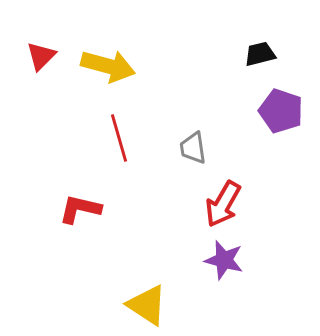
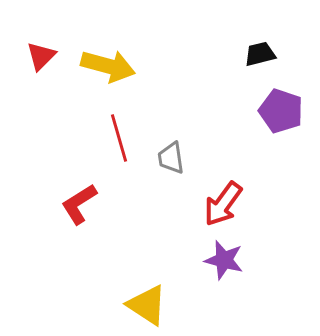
gray trapezoid: moved 22 px left, 10 px down
red arrow: rotated 6 degrees clockwise
red L-shape: moved 1 px left, 5 px up; rotated 45 degrees counterclockwise
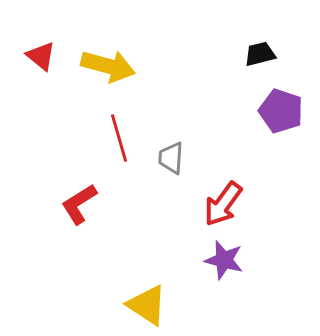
red triangle: rotated 36 degrees counterclockwise
gray trapezoid: rotated 12 degrees clockwise
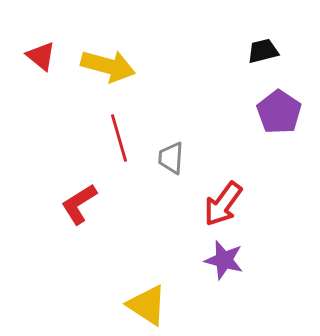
black trapezoid: moved 3 px right, 3 px up
purple pentagon: moved 2 px left, 1 px down; rotated 15 degrees clockwise
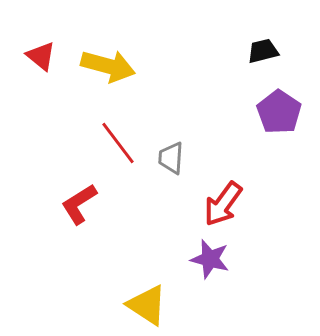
red line: moved 1 px left, 5 px down; rotated 21 degrees counterclockwise
purple star: moved 14 px left, 1 px up
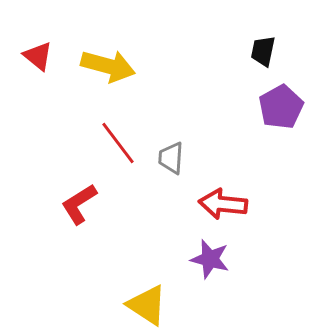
black trapezoid: rotated 64 degrees counterclockwise
red triangle: moved 3 px left
purple pentagon: moved 2 px right, 5 px up; rotated 9 degrees clockwise
red arrow: rotated 60 degrees clockwise
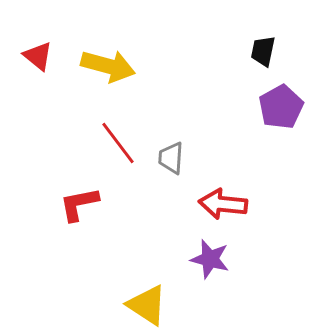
red L-shape: rotated 21 degrees clockwise
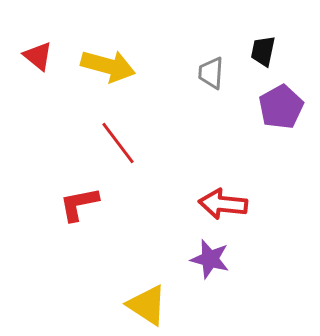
gray trapezoid: moved 40 px right, 85 px up
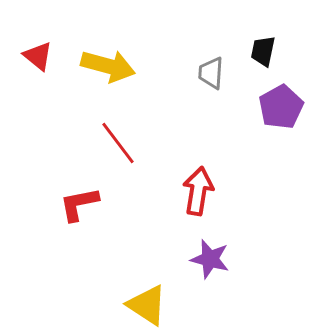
red arrow: moved 25 px left, 13 px up; rotated 93 degrees clockwise
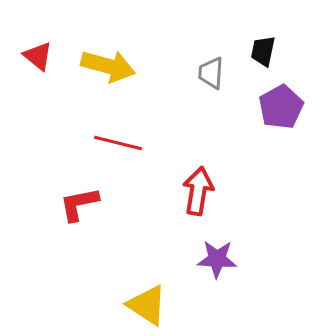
red line: rotated 39 degrees counterclockwise
purple star: moved 7 px right; rotated 12 degrees counterclockwise
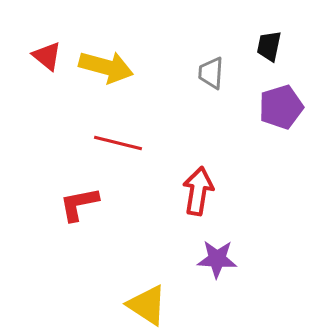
black trapezoid: moved 6 px right, 5 px up
red triangle: moved 9 px right
yellow arrow: moved 2 px left, 1 px down
purple pentagon: rotated 12 degrees clockwise
